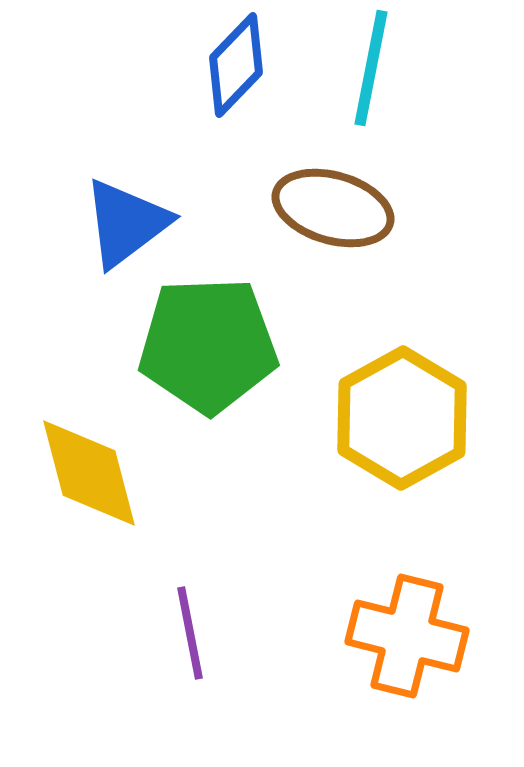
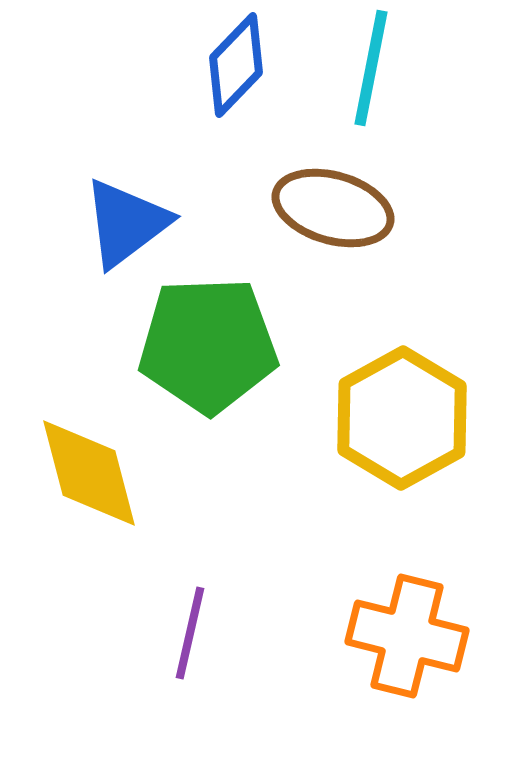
purple line: rotated 24 degrees clockwise
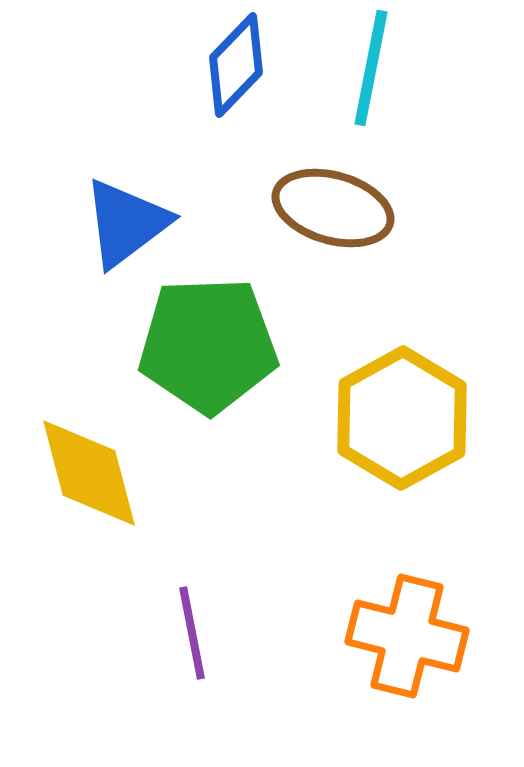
purple line: moved 2 px right; rotated 24 degrees counterclockwise
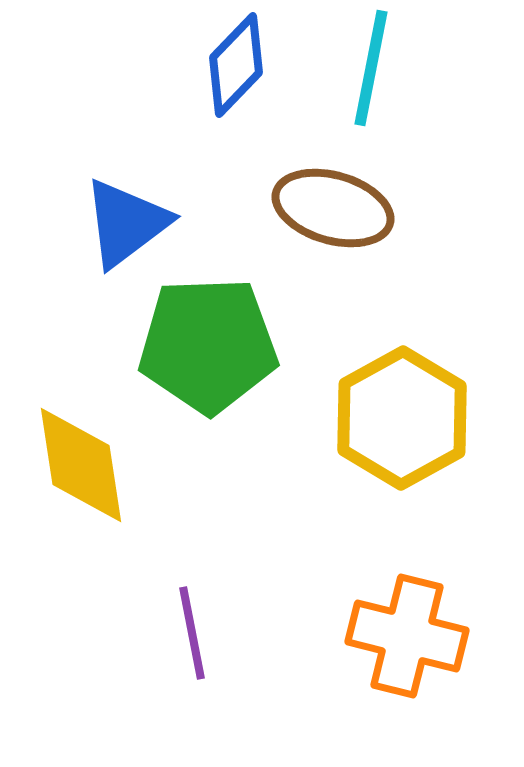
yellow diamond: moved 8 px left, 8 px up; rotated 6 degrees clockwise
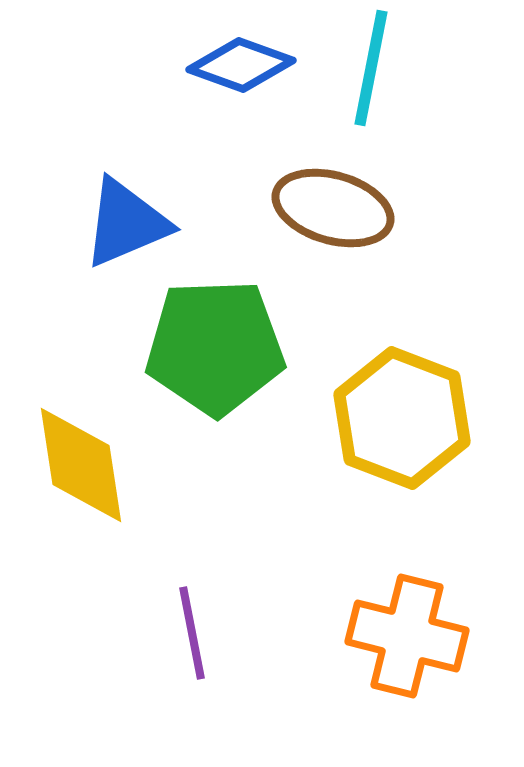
blue diamond: moved 5 px right; rotated 66 degrees clockwise
blue triangle: rotated 14 degrees clockwise
green pentagon: moved 7 px right, 2 px down
yellow hexagon: rotated 10 degrees counterclockwise
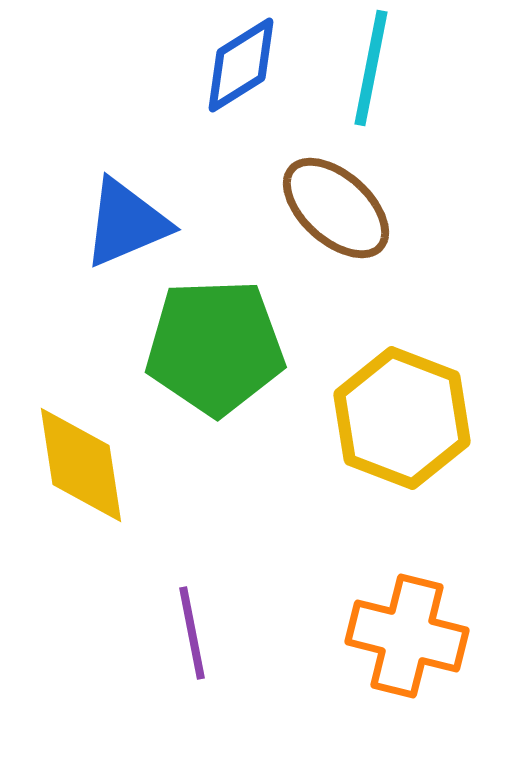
blue diamond: rotated 52 degrees counterclockwise
brown ellipse: moved 3 px right; rotated 26 degrees clockwise
